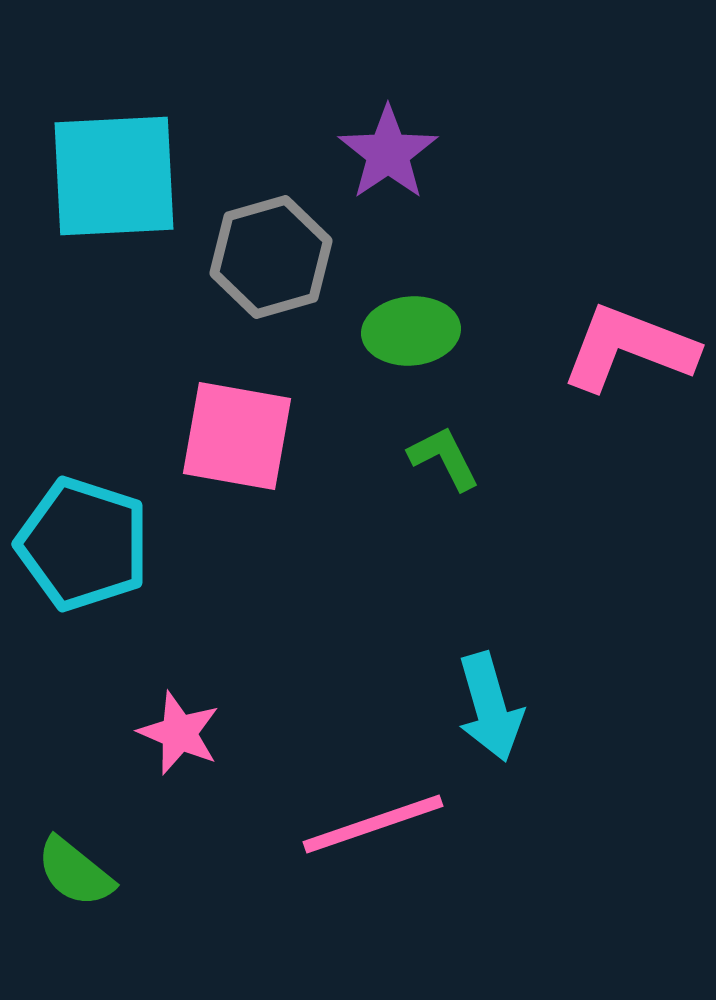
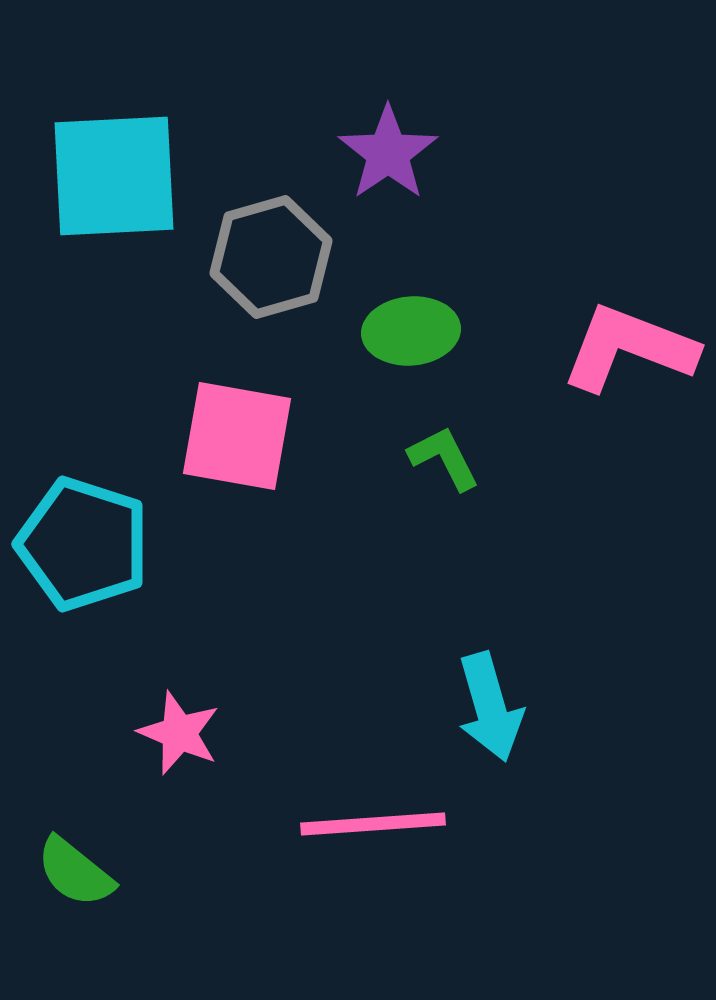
pink line: rotated 15 degrees clockwise
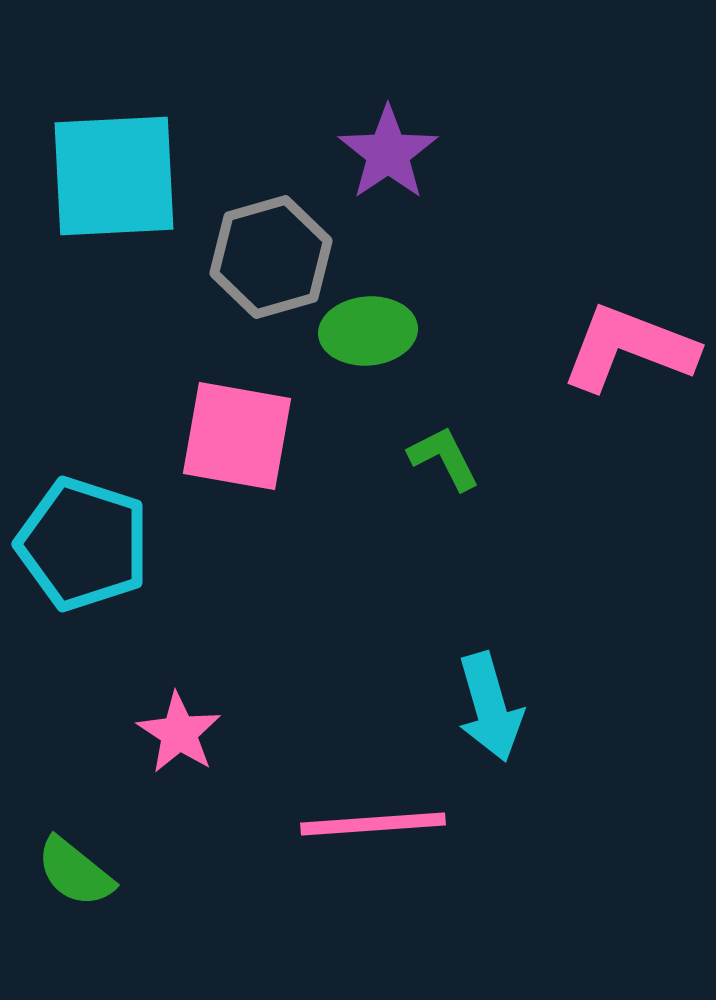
green ellipse: moved 43 px left
pink star: rotated 10 degrees clockwise
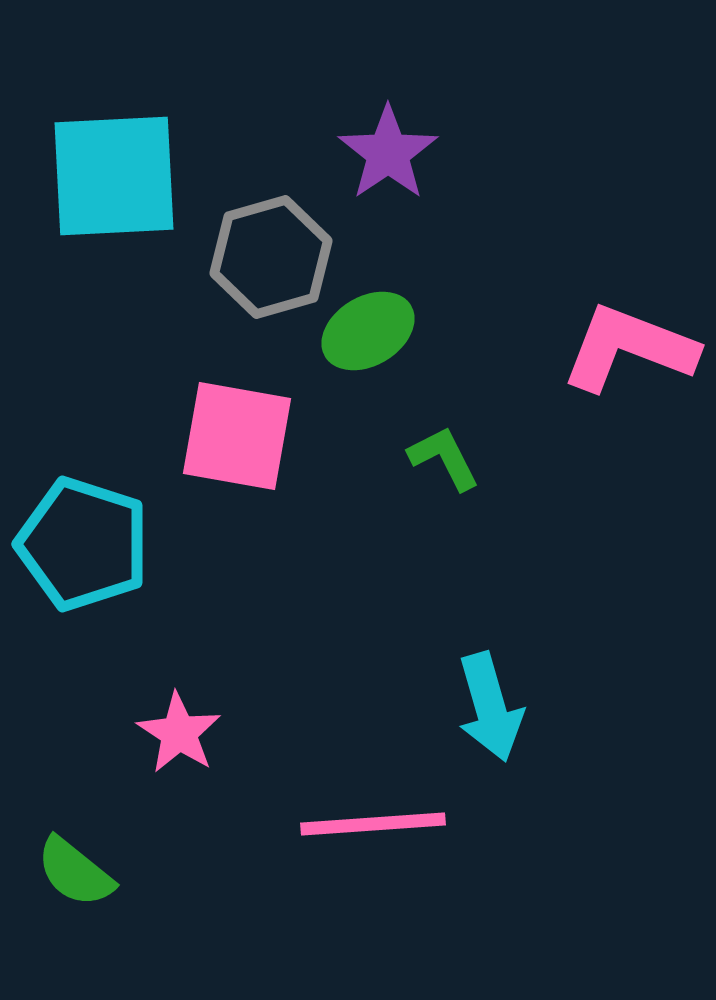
green ellipse: rotated 26 degrees counterclockwise
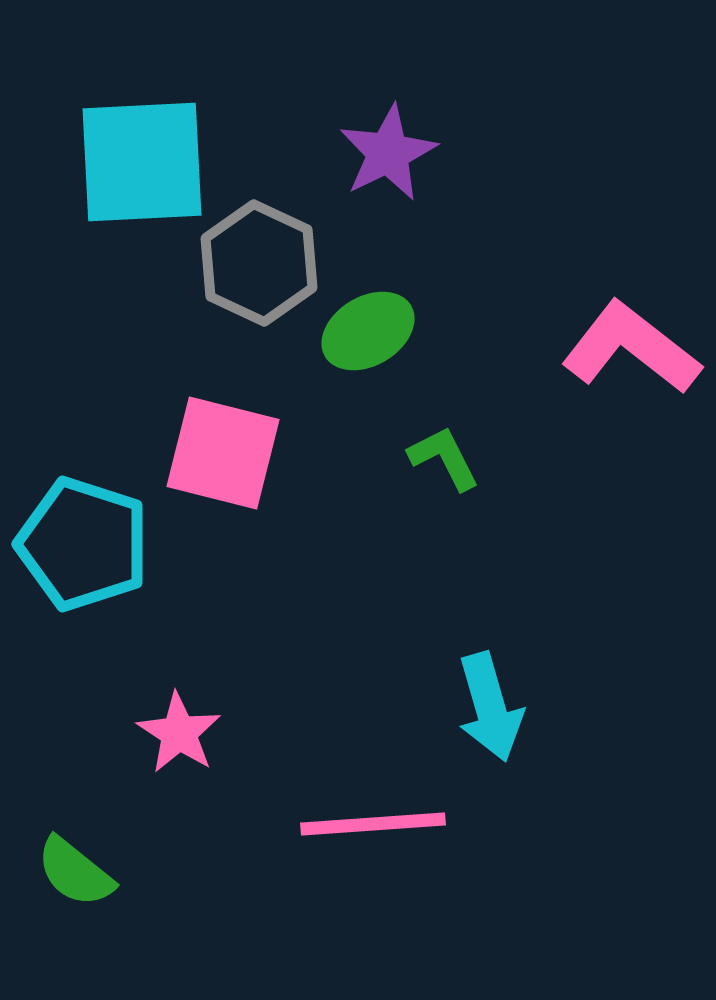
purple star: rotated 8 degrees clockwise
cyan square: moved 28 px right, 14 px up
gray hexagon: moved 12 px left, 6 px down; rotated 19 degrees counterclockwise
pink L-shape: moved 2 px right; rotated 17 degrees clockwise
pink square: moved 14 px left, 17 px down; rotated 4 degrees clockwise
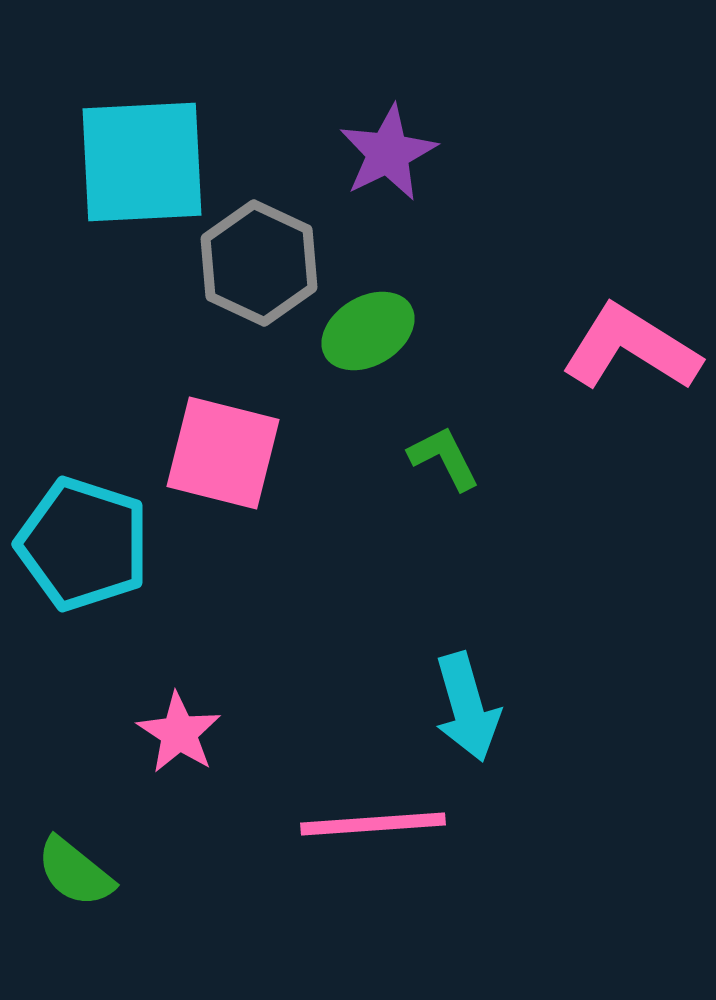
pink L-shape: rotated 6 degrees counterclockwise
cyan arrow: moved 23 px left
